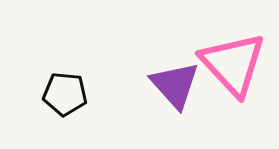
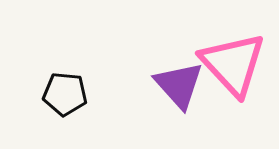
purple triangle: moved 4 px right
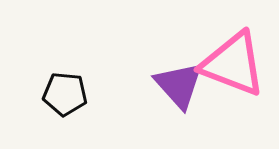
pink triangle: rotated 26 degrees counterclockwise
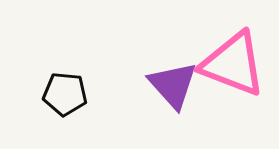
purple triangle: moved 6 px left
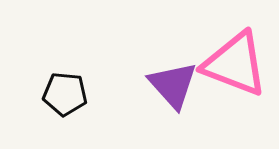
pink triangle: moved 2 px right
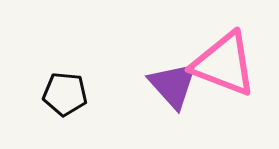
pink triangle: moved 11 px left
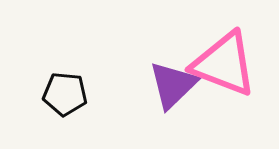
purple triangle: rotated 28 degrees clockwise
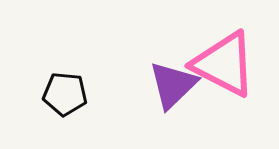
pink triangle: rotated 6 degrees clockwise
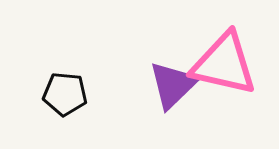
pink triangle: rotated 14 degrees counterclockwise
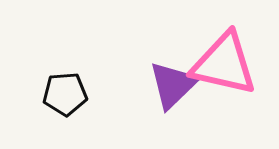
black pentagon: rotated 9 degrees counterclockwise
